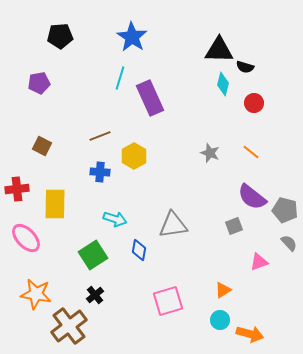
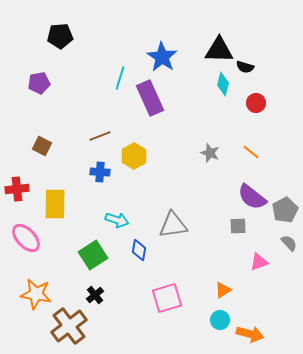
blue star: moved 30 px right, 20 px down
red circle: moved 2 px right
gray pentagon: rotated 30 degrees clockwise
cyan arrow: moved 2 px right, 1 px down
gray square: moved 4 px right; rotated 18 degrees clockwise
pink square: moved 1 px left, 3 px up
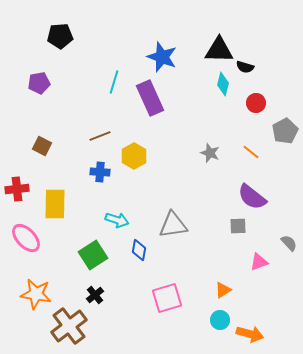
blue star: rotated 12 degrees counterclockwise
cyan line: moved 6 px left, 4 px down
gray pentagon: moved 79 px up
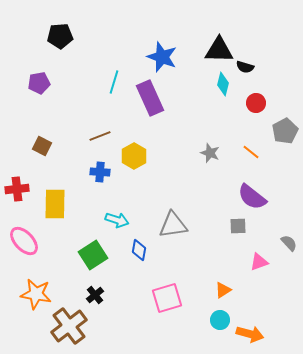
pink ellipse: moved 2 px left, 3 px down
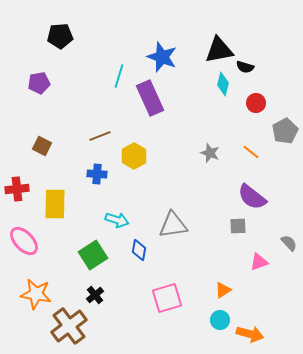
black triangle: rotated 12 degrees counterclockwise
cyan line: moved 5 px right, 6 px up
blue cross: moved 3 px left, 2 px down
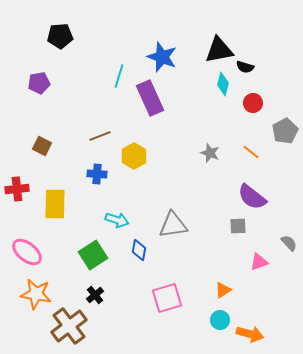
red circle: moved 3 px left
pink ellipse: moved 3 px right, 11 px down; rotated 8 degrees counterclockwise
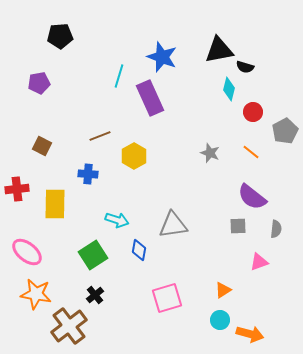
cyan diamond: moved 6 px right, 5 px down
red circle: moved 9 px down
blue cross: moved 9 px left
gray semicircle: moved 13 px left, 14 px up; rotated 48 degrees clockwise
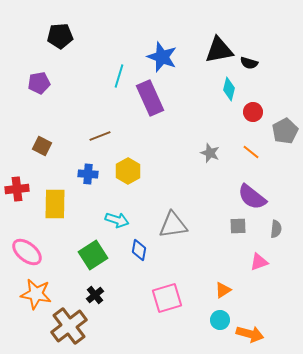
black semicircle: moved 4 px right, 4 px up
yellow hexagon: moved 6 px left, 15 px down
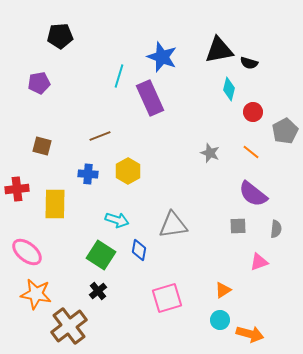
brown square: rotated 12 degrees counterclockwise
purple semicircle: moved 1 px right, 3 px up
green square: moved 8 px right; rotated 24 degrees counterclockwise
black cross: moved 3 px right, 4 px up
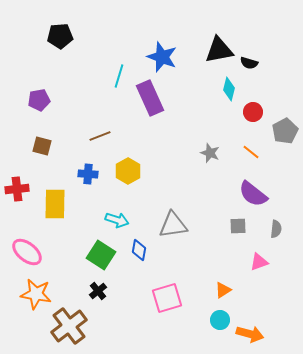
purple pentagon: moved 17 px down
